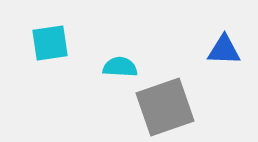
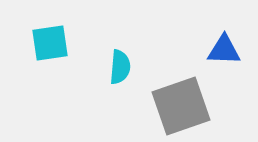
cyan semicircle: rotated 92 degrees clockwise
gray square: moved 16 px right, 1 px up
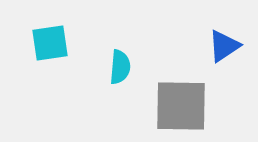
blue triangle: moved 4 px up; rotated 36 degrees counterclockwise
gray square: rotated 20 degrees clockwise
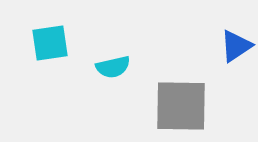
blue triangle: moved 12 px right
cyan semicircle: moved 7 px left; rotated 72 degrees clockwise
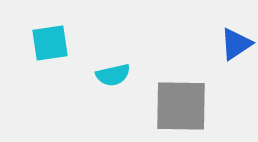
blue triangle: moved 2 px up
cyan semicircle: moved 8 px down
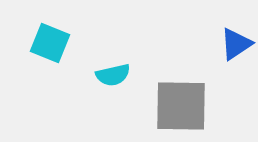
cyan square: rotated 30 degrees clockwise
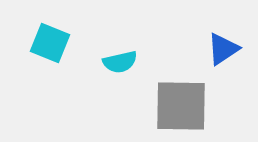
blue triangle: moved 13 px left, 5 px down
cyan semicircle: moved 7 px right, 13 px up
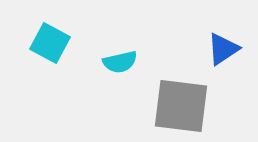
cyan square: rotated 6 degrees clockwise
gray square: rotated 6 degrees clockwise
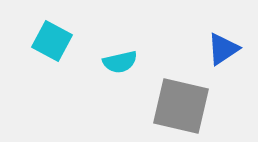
cyan square: moved 2 px right, 2 px up
gray square: rotated 6 degrees clockwise
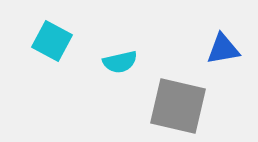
blue triangle: rotated 24 degrees clockwise
gray square: moved 3 px left
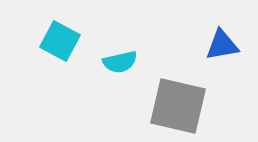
cyan square: moved 8 px right
blue triangle: moved 1 px left, 4 px up
